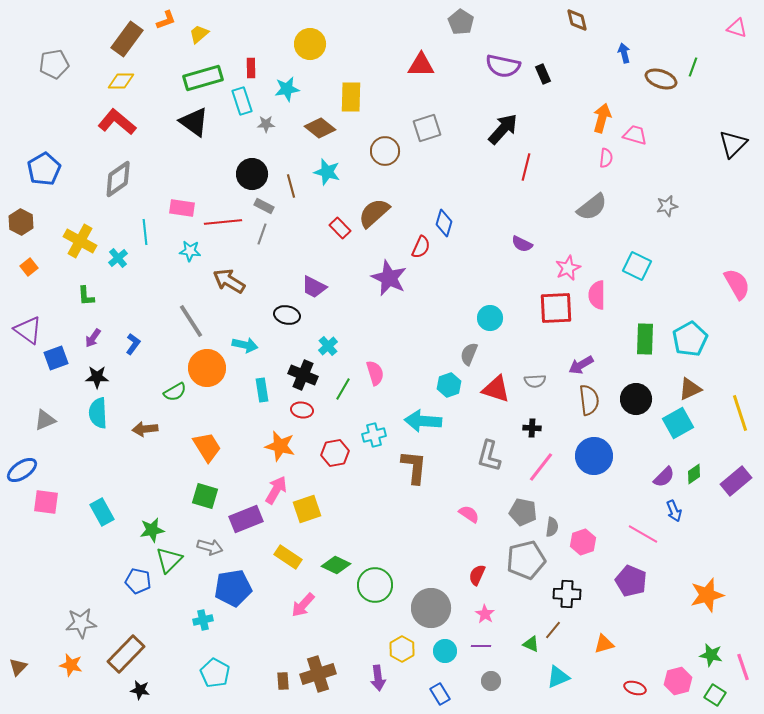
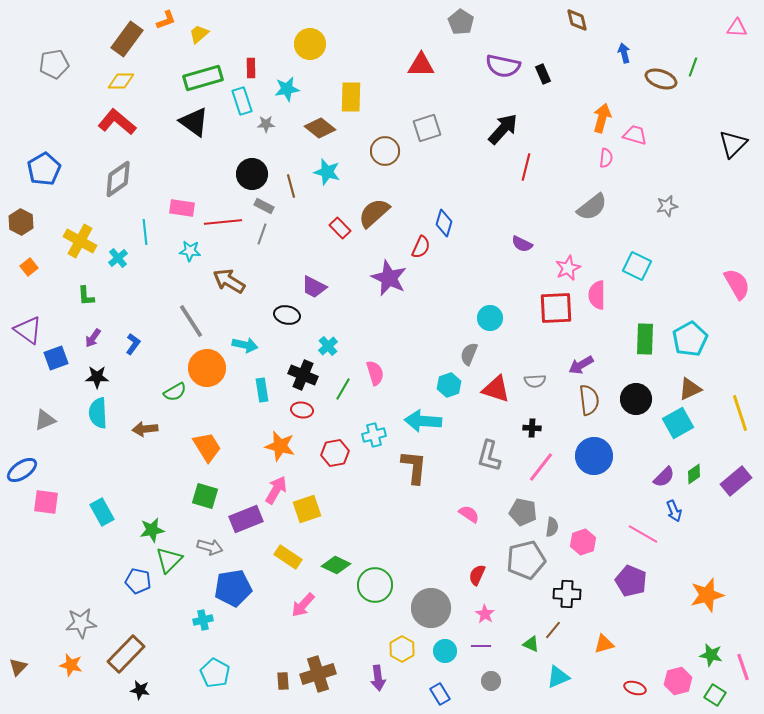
pink triangle at (737, 28): rotated 15 degrees counterclockwise
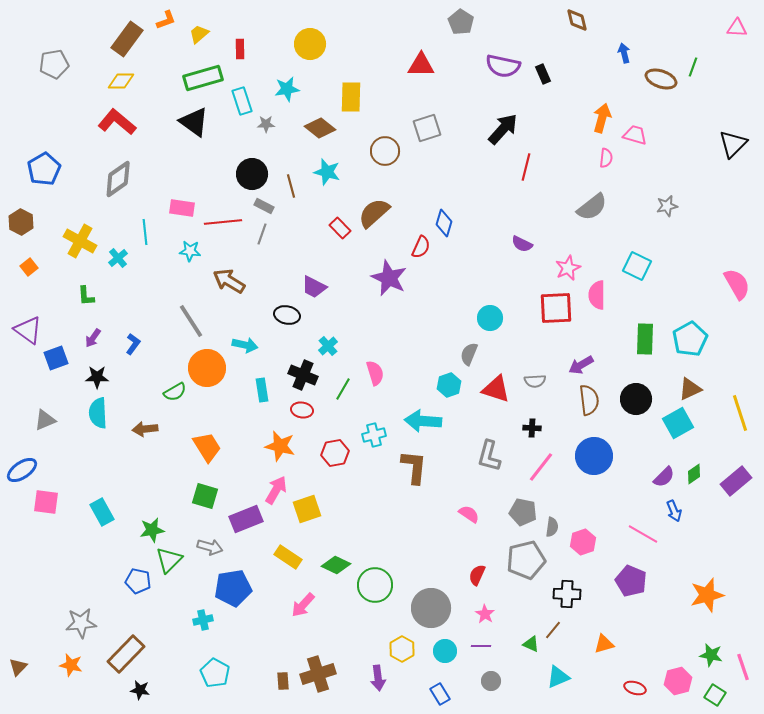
red rectangle at (251, 68): moved 11 px left, 19 px up
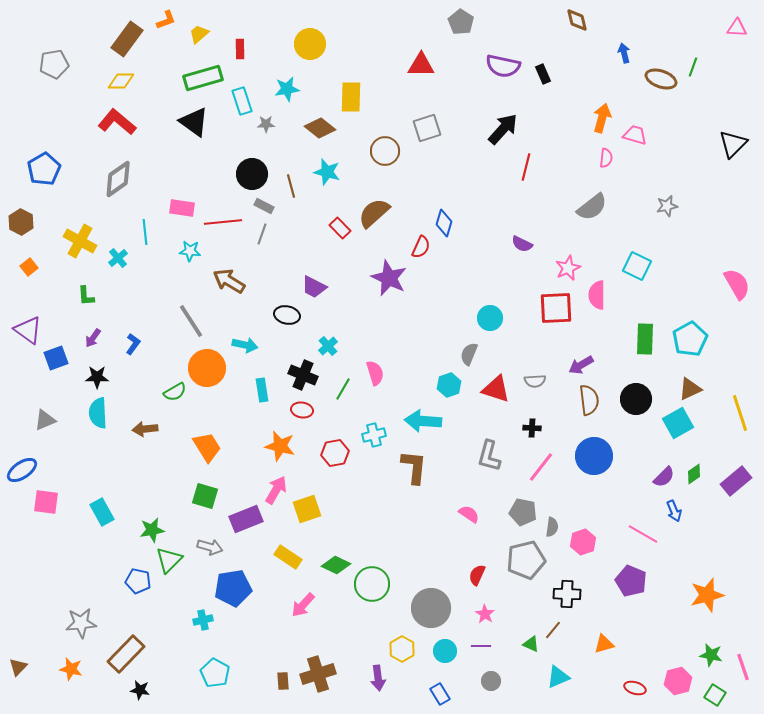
green circle at (375, 585): moved 3 px left, 1 px up
orange star at (71, 665): moved 4 px down
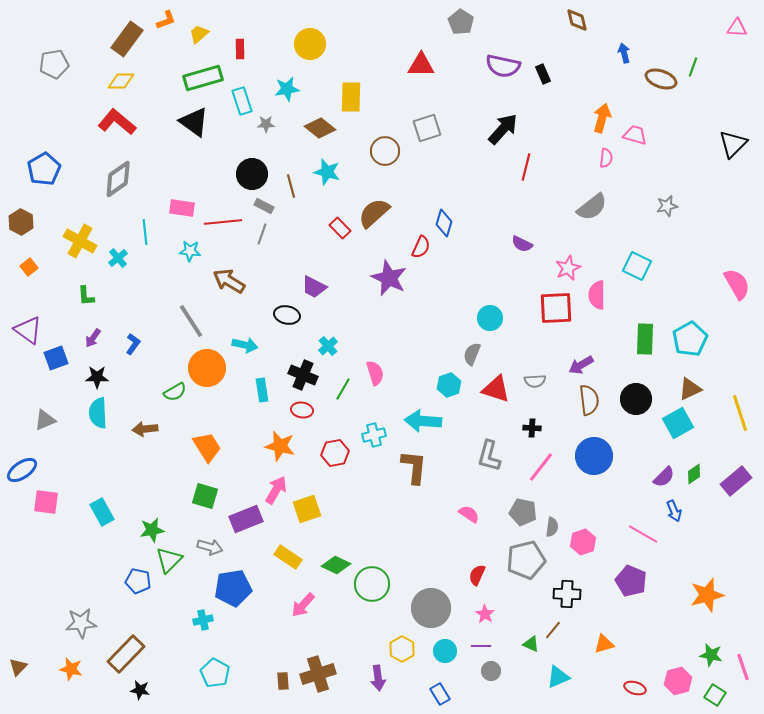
gray semicircle at (469, 354): moved 3 px right
gray circle at (491, 681): moved 10 px up
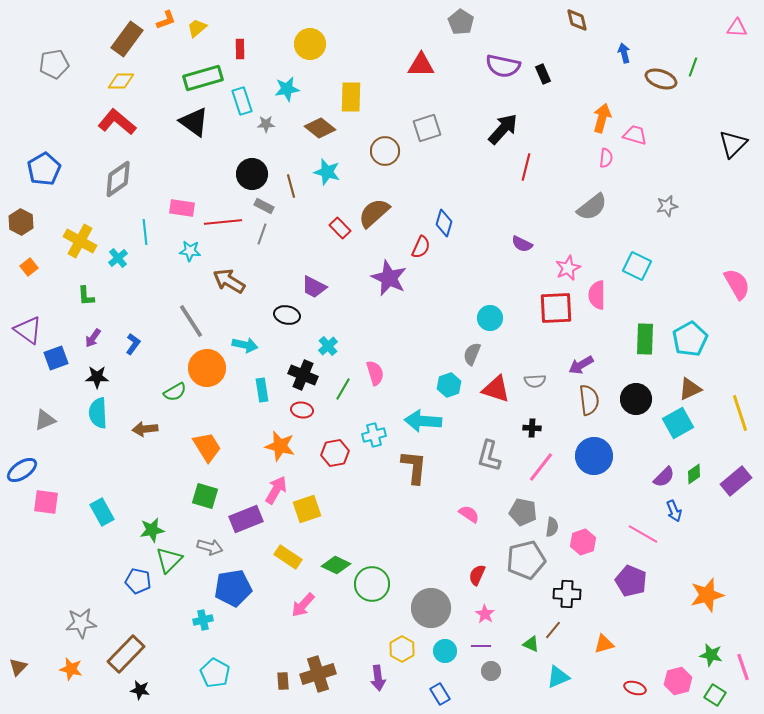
yellow trapezoid at (199, 34): moved 2 px left, 6 px up
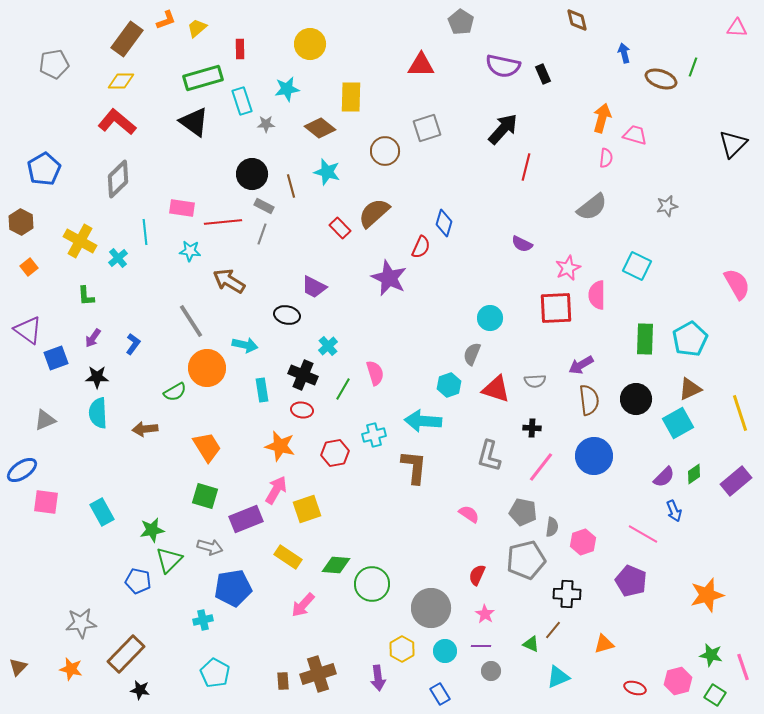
gray diamond at (118, 179): rotated 9 degrees counterclockwise
green diamond at (336, 565): rotated 20 degrees counterclockwise
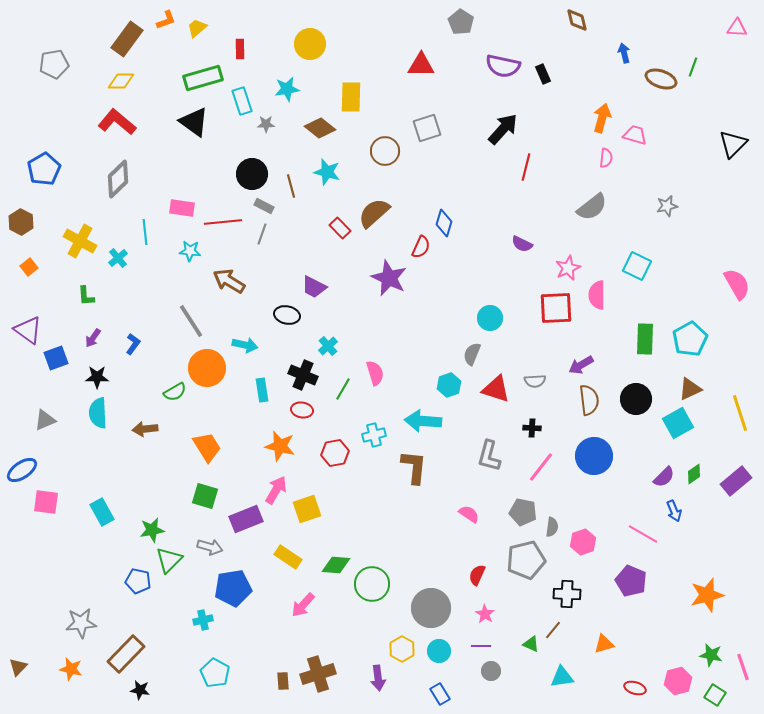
cyan circle at (445, 651): moved 6 px left
cyan triangle at (558, 677): moved 4 px right; rotated 15 degrees clockwise
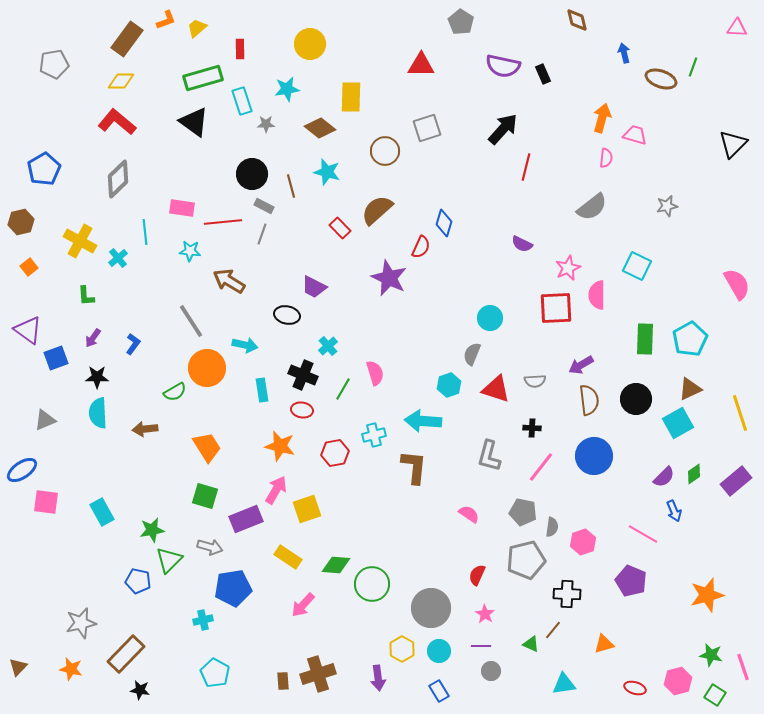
brown semicircle at (374, 213): moved 3 px right, 3 px up
brown hexagon at (21, 222): rotated 20 degrees clockwise
gray star at (81, 623): rotated 8 degrees counterclockwise
cyan triangle at (562, 677): moved 2 px right, 7 px down
blue rectangle at (440, 694): moved 1 px left, 3 px up
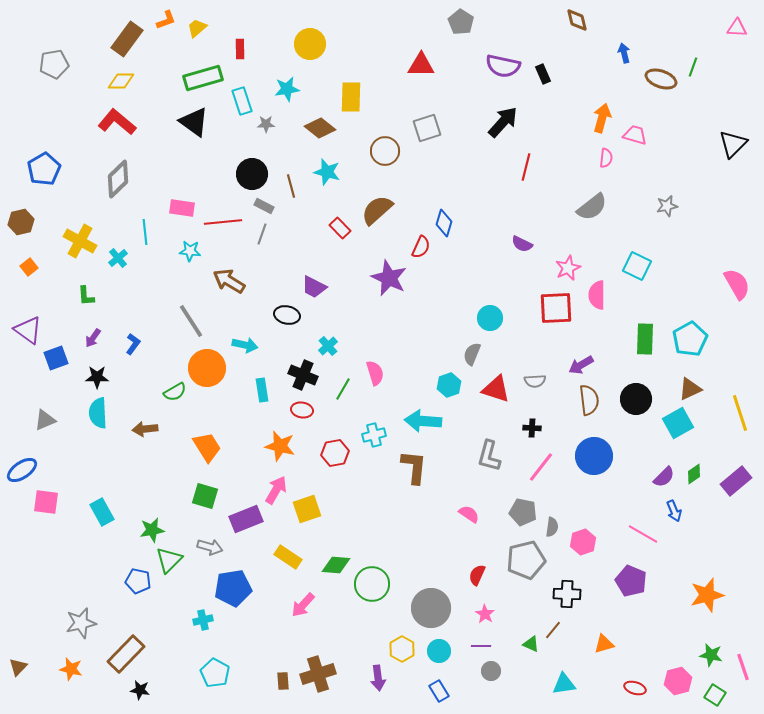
black arrow at (503, 129): moved 7 px up
